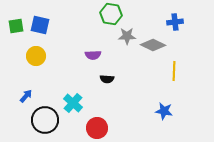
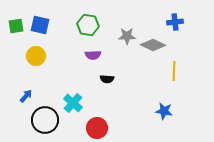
green hexagon: moved 23 px left, 11 px down
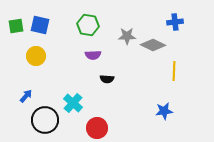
blue star: rotated 18 degrees counterclockwise
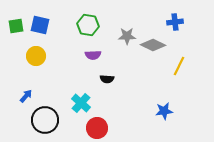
yellow line: moved 5 px right, 5 px up; rotated 24 degrees clockwise
cyan cross: moved 8 px right
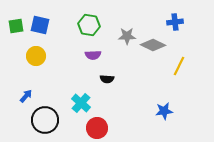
green hexagon: moved 1 px right
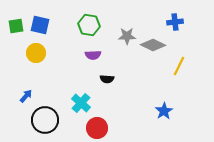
yellow circle: moved 3 px up
blue star: rotated 24 degrees counterclockwise
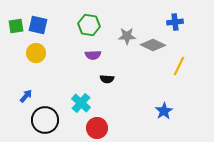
blue square: moved 2 px left
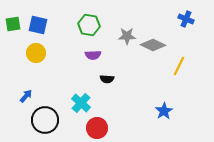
blue cross: moved 11 px right, 3 px up; rotated 28 degrees clockwise
green square: moved 3 px left, 2 px up
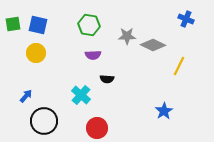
cyan cross: moved 8 px up
black circle: moved 1 px left, 1 px down
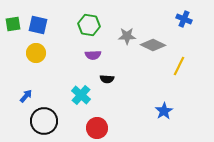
blue cross: moved 2 px left
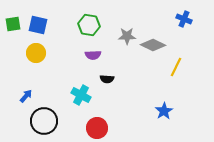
yellow line: moved 3 px left, 1 px down
cyan cross: rotated 12 degrees counterclockwise
